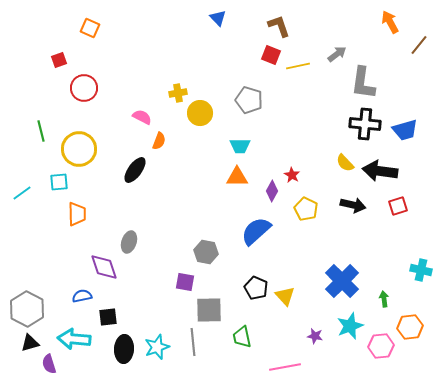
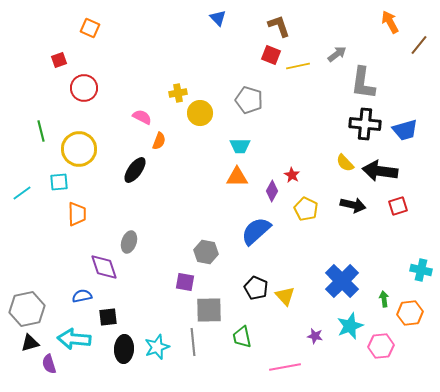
gray hexagon at (27, 309): rotated 20 degrees clockwise
orange hexagon at (410, 327): moved 14 px up
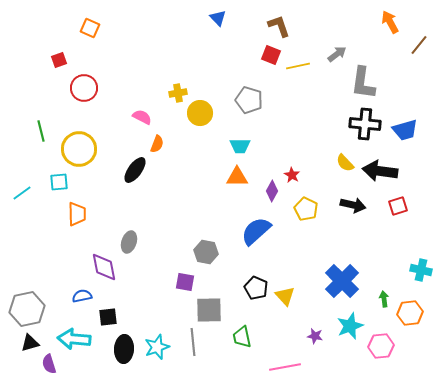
orange semicircle at (159, 141): moved 2 px left, 3 px down
purple diamond at (104, 267): rotated 8 degrees clockwise
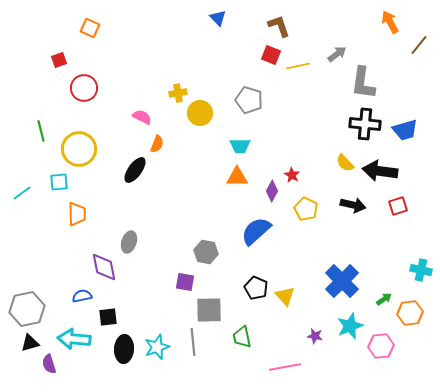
green arrow at (384, 299): rotated 63 degrees clockwise
